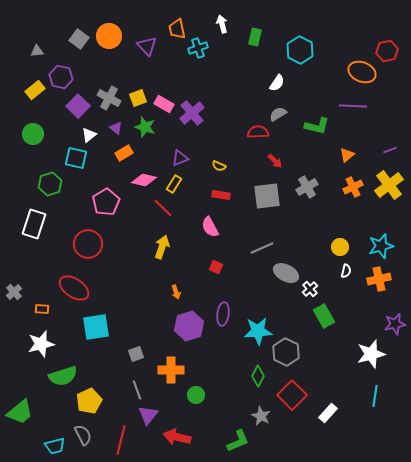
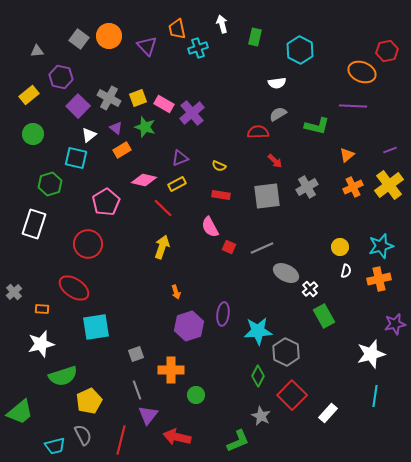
white semicircle at (277, 83): rotated 48 degrees clockwise
yellow rectangle at (35, 90): moved 6 px left, 5 px down
orange rectangle at (124, 153): moved 2 px left, 3 px up
yellow rectangle at (174, 184): moved 3 px right; rotated 30 degrees clockwise
red square at (216, 267): moved 13 px right, 20 px up
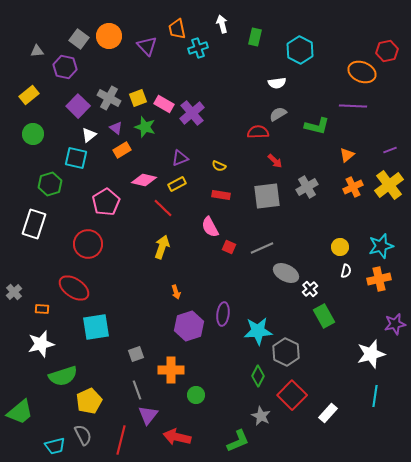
purple hexagon at (61, 77): moved 4 px right, 10 px up
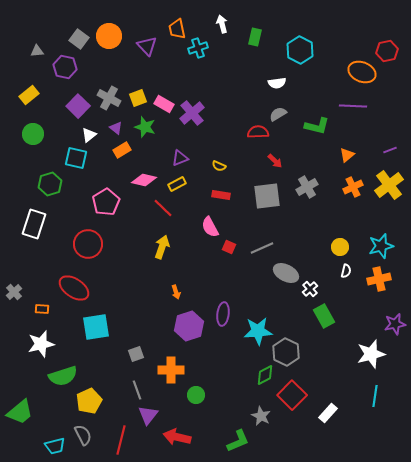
green diamond at (258, 376): moved 7 px right, 1 px up; rotated 35 degrees clockwise
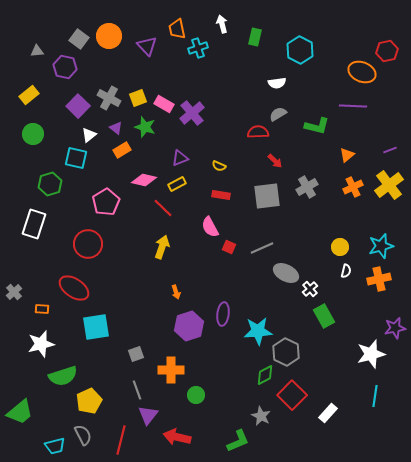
purple star at (395, 324): moved 4 px down
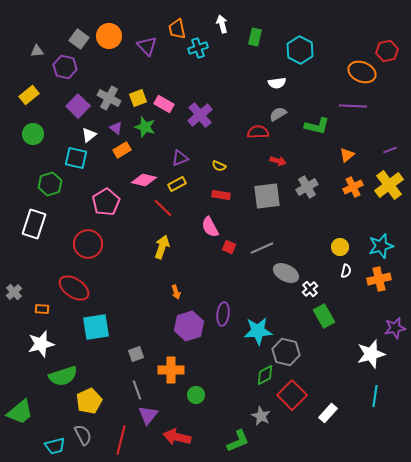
purple cross at (192, 113): moved 8 px right, 2 px down
red arrow at (275, 161): moved 3 px right; rotated 28 degrees counterclockwise
gray hexagon at (286, 352): rotated 12 degrees counterclockwise
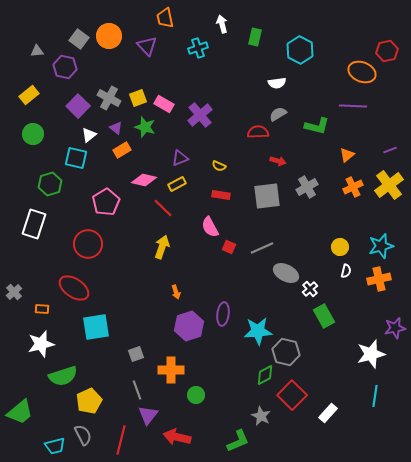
orange trapezoid at (177, 29): moved 12 px left, 11 px up
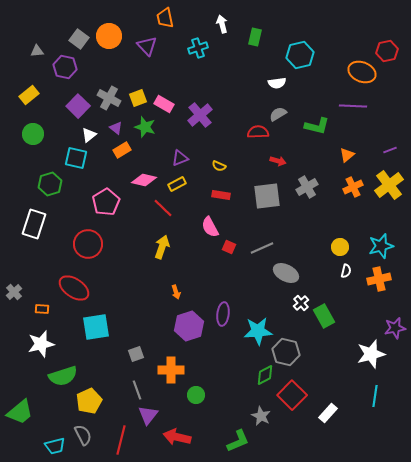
cyan hexagon at (300, 50): moved 5 px down; rotated 20 degrees clockwise
white cross at (310, 289): moved 9 px left, 14 px down
